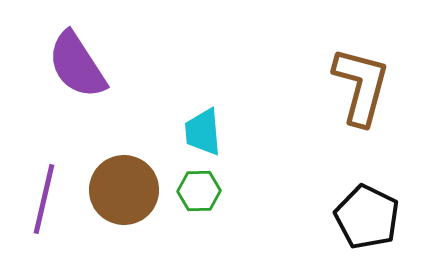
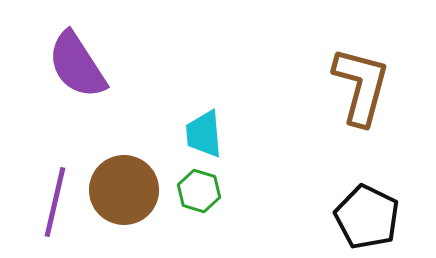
cyan trapezoid: moved 1 px right, 2 px down
green hexagon: rotated 18 degrees clockwise
purple line: moved 11 px right, 3 px down
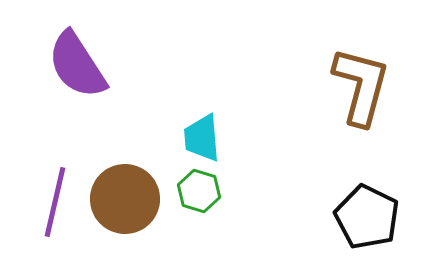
cyan trapezoid: moved 2 px left, 4 px down
brown circle: moved 1 px right, 9 px down
